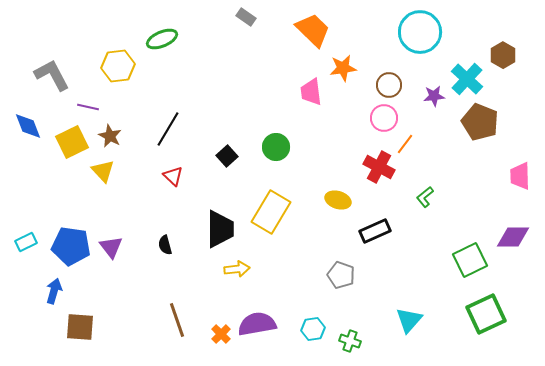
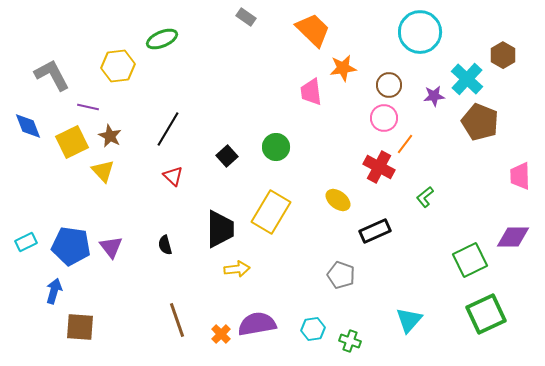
yellow ellipse at (338, 200): rotated 20 degrees clockwise
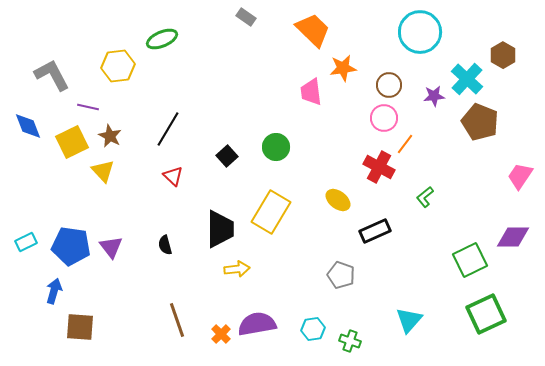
pink trapezoid at (520, 176): rotated 36 degrees clockwise
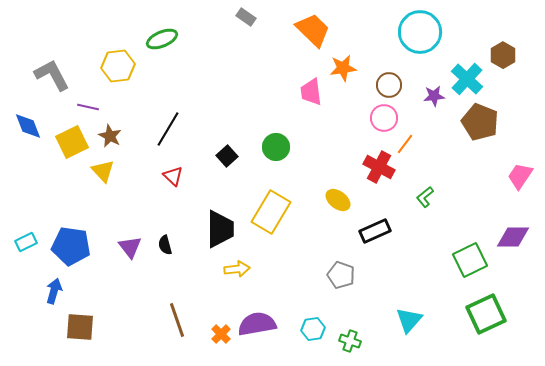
purple triangle at (111, 247): moved 19 px right
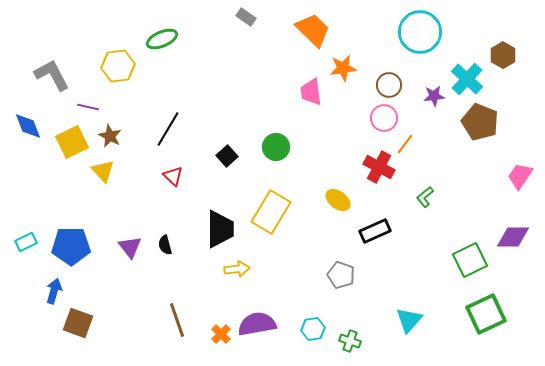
blue pentagon at (71, 246): rotated 9 degrees counterclockwise
brown square at (80, 327): moved 2 px left, 4 px up; rotated 16 degrees clockwise
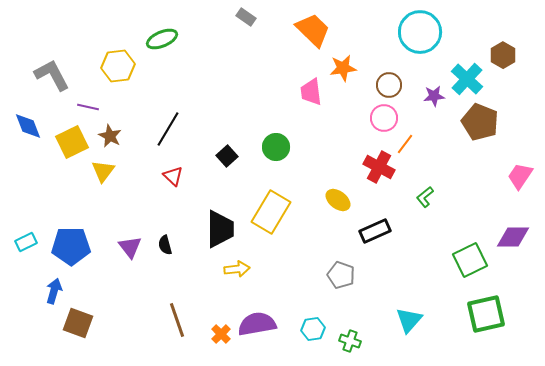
yellow triangle at (103, 171): rotated 20 degrees clockwise
green square at (486, 314): rotated 12 degrees clockwise
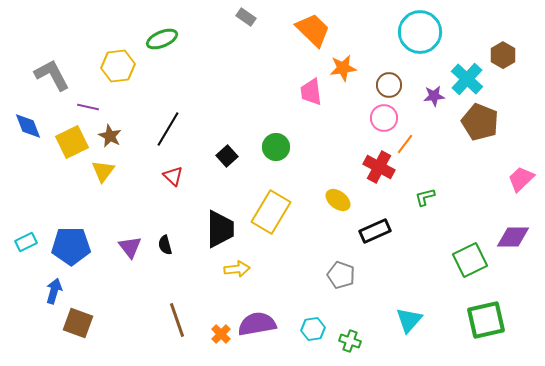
pink trapezoid at (520, 176): moved 1 px right, 3 px down; rotated 12 degrees clockwise
green L-shape at (425, 197): rotated 25 degrees clockwise
green square at (486, 314): moved 6 px down
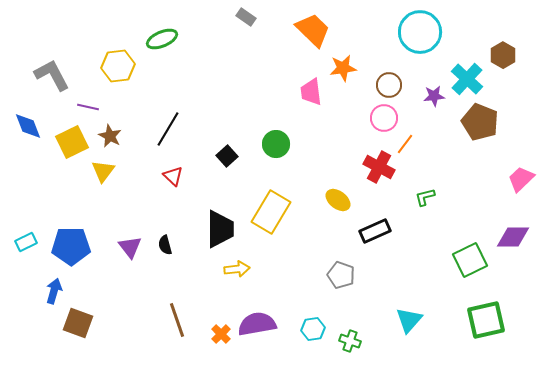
green circle at (276, 147): moved 3 px up
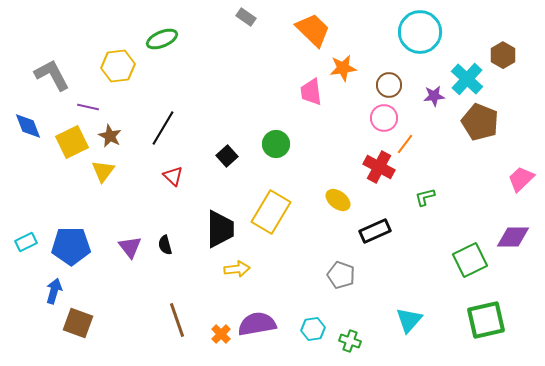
black line at (168, 129): moved 5 px left, 1 px up
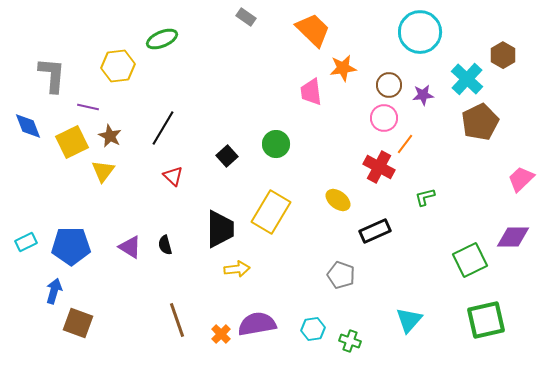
gray L-shape at (52, 75): rotated 33 degrees clockwise
purple star at (434, 96): moved 11 px left, 1 px up
brown pentagon at (480, 122): rotated 24 degrees clockwise
purple triangle at (130, 247): rotated 20 degrees counterclockwise
